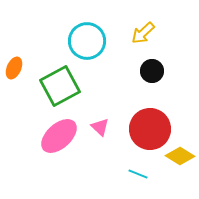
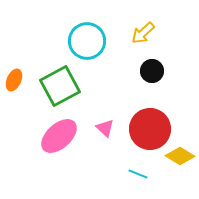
orange ellipse: moved 12 px down
pink triangle: moved 5 px right, 1 px down
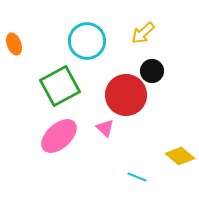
orange ellipse: moved 36 px up; rotated 45 degrees counterclockwise
red circle: moved 24 px left, 34 px up
yellow diamond: rotated 8 degrees clockwise
cyan line: moved 1 px left, 3 px down
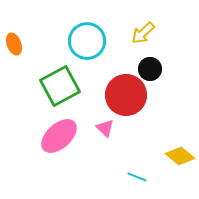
black circle: moved 2 px left, 2 px up
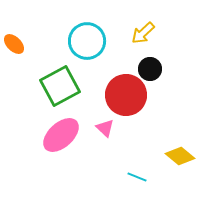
orange ellipse: rotated 25 degrees counterclockwise
pink ellipse: moved 2 px right, 1 px up
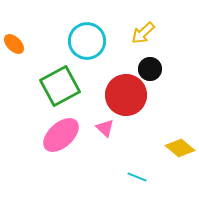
yellow diamond: moved 8 px up
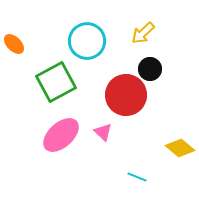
green square: moved 4 px left, 4 px up
pink triangle: moved 2 px left, 4 px down
